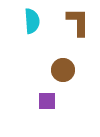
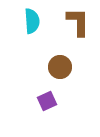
brown circle: moved 3 px left, 3 px up
purple square: rotated 24 degrees counterclockwise
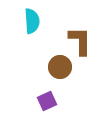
brown L-shape: moved 2 px right, 19 px down
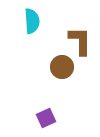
brown circle: moved 2 px right
purple square: moved 1 px left, 17 px down
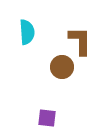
cyan semicircle: moved 5 px left, 11 px down
purple square: moved 1 px right; rotated 30 degrees clockwise
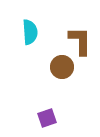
cyan semicircle: moved 3 px right
purple square: rotated 24 degrees counterclockwise
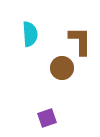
cyan semicircle: moved 2 px down
brown circle: moved 1 px down
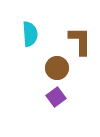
brown circle: moved 5 px left
purple square: moved 9 px right, 21 px up; rotated 18 degrees counterclockwise
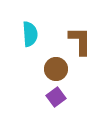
brown circle: moved 1 px left, 1 px down
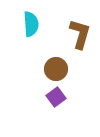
cyan semicircle: moved 1 px right, 10 px up
brown L-shape: moved 7 px up; rotated 16 degrees clockwise
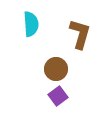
purple square: moved 2 px right, 1 px up
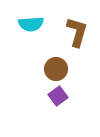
cyan semicircle: rotated 90 degrees clockwise
brown L-shape: moved 3 px left, 2 px up
